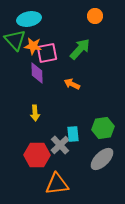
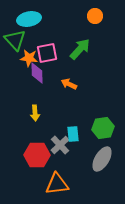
orange star: moved 4 px left, 12 px down
orange arrow: moved 3 px left
gray ellipse: rotated 15 degrees counterclockwise
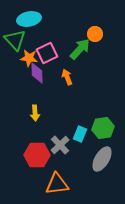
orange circle: moved 18 px down
pink square: rotated 15 degrees counterclockwise
orange arrow: moved 2 px left, 7 px up; rotated 42 degrees clockwise
cyan rectangle: moved 7 px right; rotated 28 degrees clockwise
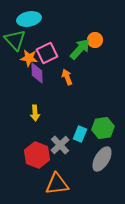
orange circle: moved 6 px down
red hexagon: rotated 20 degrees clockwise
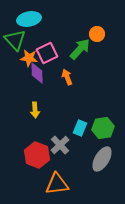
orange circle: moved 2 px right, 6 px up
yellow arrow: moved 3 px up
cyan rectangle: moved 6 px up
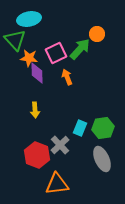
pink square: moved 9 px right
gray ellipse: rotated 55 degrees counterclockwise
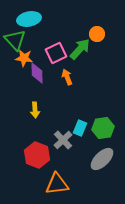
orange star: moved 5 px left
gray cross: moved 3 px right, 5 px up
gray ellipse: rotated 70 degrees clockwise
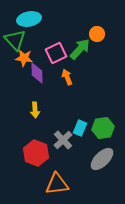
red hexagon: moved 1 px left, 2 px up
